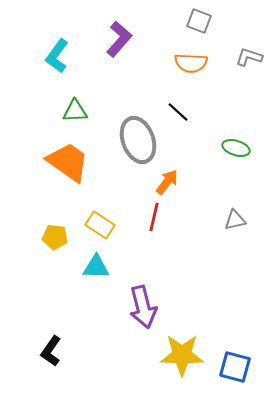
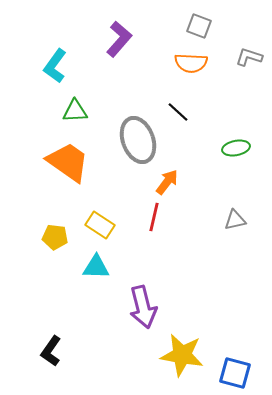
gray square: moved 5 px down
cyan L-shape: moved 2 px left, 10 px down
green ellipse: rotated 28 degrees counterclockwise
yellow star: rotated 9 degrees clockwise
blue square: moved 6 px down
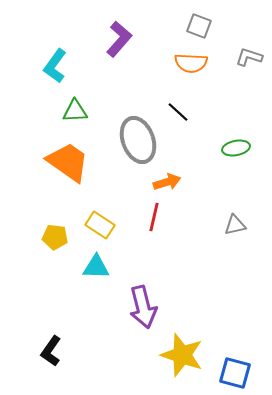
orange arrow: rotated 36 degrees clockwise
gray triangle: moved 5 px down
yellow star: rotated 9 degrees clockwise
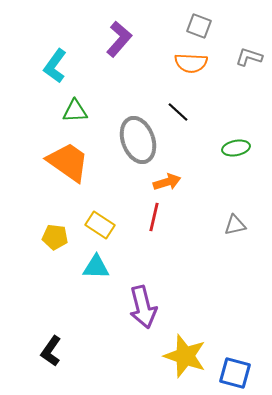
yellow star: moved 3 px right, 1 px down
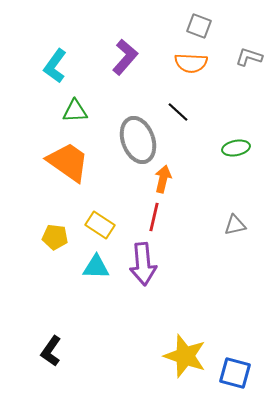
purple L-shape: moved 6 px right, 18 px down
orange arrow: moved 4 px left, 3 px up; rotated 60 degrees counterclockwise
purple arrow: moved 43 px up; rotated 9 degrees clockwise
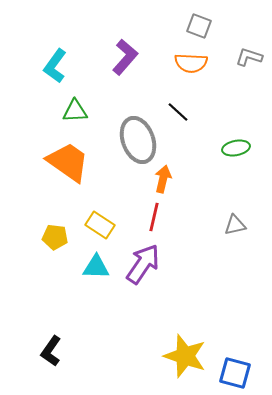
purple arrow: rotated 141 degrees counterclockwise
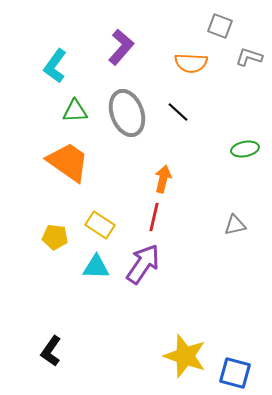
gray square: moved 21 px right
purple L-shape: moved 4 px left, 10 px up
gray ellipse: moved 11 px left, 27 px up
green ellipse: moved 9 px right, 1 px down
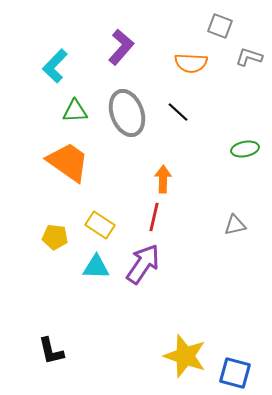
cyan L-shape: rotated 8 degrees clockwise
orange arrow: rotated 12 degrees counterclockwise
black L-shape: rotated 48 degrees counterclockwise
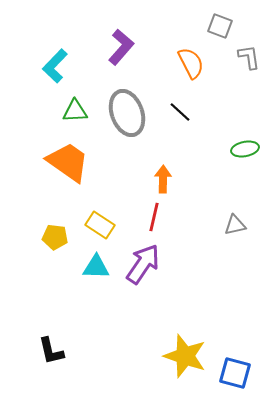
gray L-shape: rotated 64 degrees clockwise
orange semicircle: rotated 120 degrees counterclockwise
black line: moved 2 px right
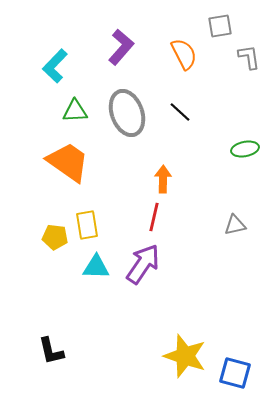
gray square: rotated 30 degrees counterclockwise
orange semicircle: moved 7 px left, 9 px up
yellow rectangle: moved 13 px left; rotated 48 degrees clockwise
